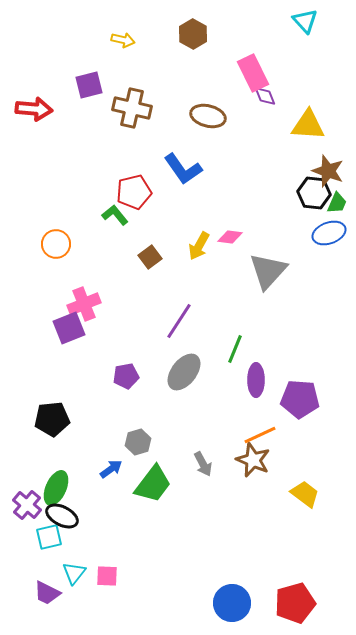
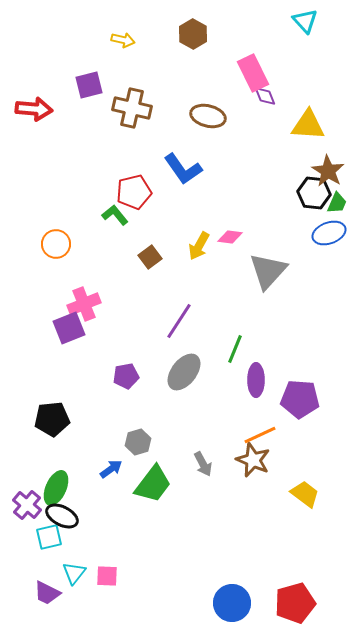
brown star at (328, 171): rotated 12 degrees clockwise
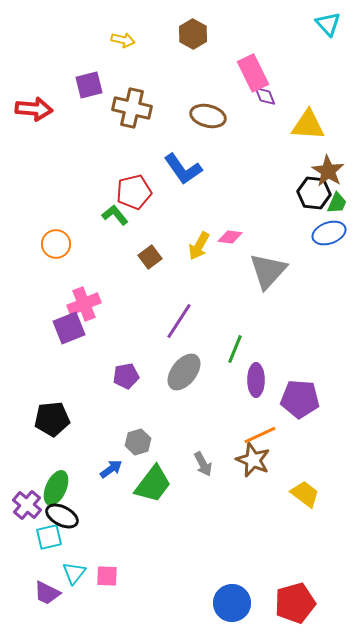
cyan triangle at (305, 21): moved 23 px right, 3 px down
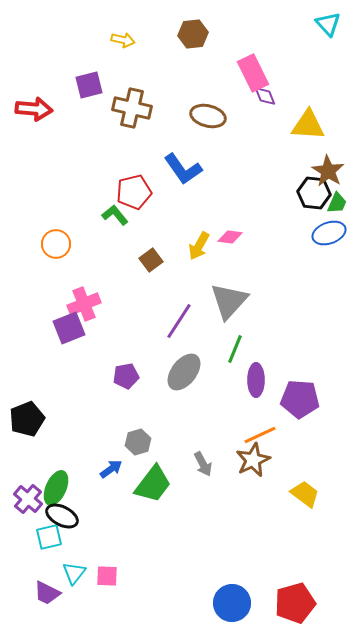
brown hexagon at (193, 34): rotated 24 degrees clockwise
brown square at (150, 257): moved 1 px right, 3 px down
gray triangle at (268, 271): moved 39 px left, 30 px down
black pentagon at (52, 419): moved 25 px left; rotated 16 degrees counterclockwise
brown star at (253, 460): rotated 24 degrees clockwise
purple cross at (27, 505): moved 1 px right, 6 px up
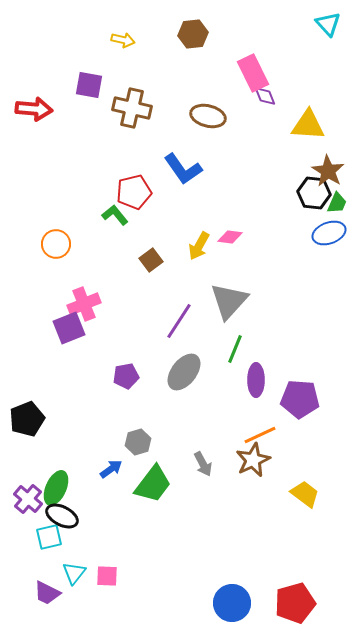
purple square at (89, 85): rotated 24 degrees clockwise
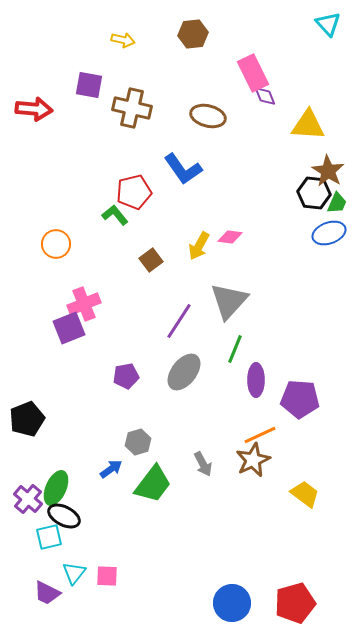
black ellipse at (62, 516): moved 2 px right
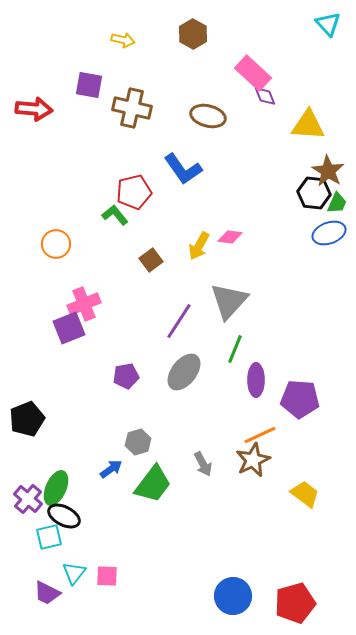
brown hexagon at (193, 34): rotated 24 degrees counterclockwise
pink rectangle at (253, 73): rotated 21 degrees counterclockwise
blue circle at (232, 603): moved 1 px right, 7 px up
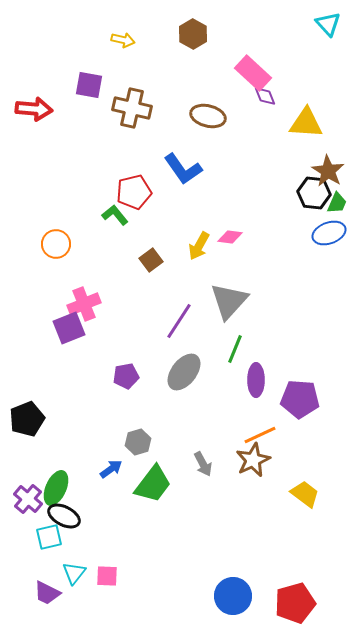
yellow triangle at (308, 125): moved 2 px left, 2 px up
